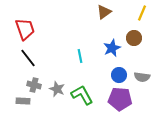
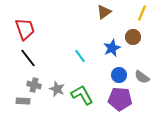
brown circle: moved 1 px left, 1 px up
cyan line: rotated 24 degrees counterclockwise
gray semicircle: rotated 28 degrees clockwise
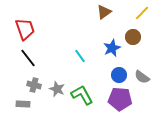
yellow line: rotated 21 degrees clockwise
gray rectangle: moved 3 px down
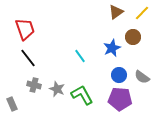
brown triangle: moved 12 px right
gray rectangle: moved 11 px left; rotated 64 degrees clockwise
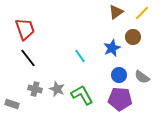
gray cross: moved 1 px right, 4 px down
gray rectangle: rotated 48 degrees counterclockwise
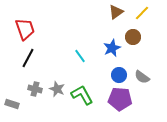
black line: rotated 66 degrees clockwise
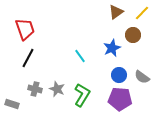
brown circle: moved 2 px up
green L-shape: rotated 60 degrees clockwise
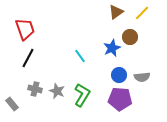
brown circle: moved 3 px left, 2 px down
gray semicircle: rotated 42 degrees counterclockwise
gray star: moved 2 px down
gray rectangle: rotated 32 degrees clockwise
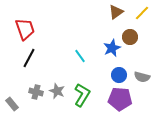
black line: moved 1 px right
gray semicircle: rotated 21 degrees clockwise
gray cross: moved 1 px right, 3 px down
